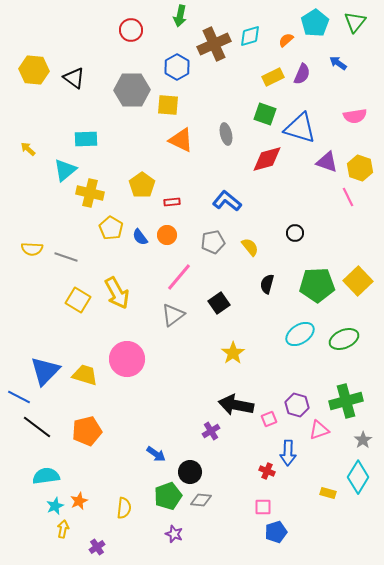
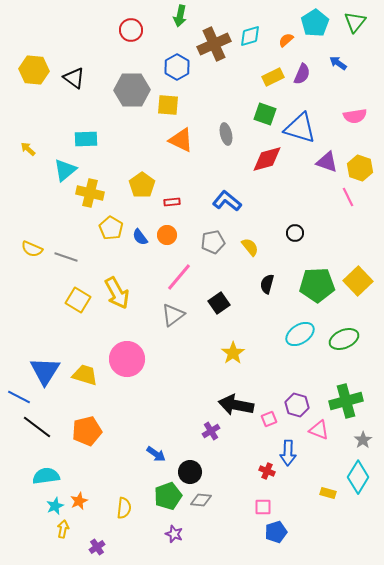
yellow semicircle at (32, 249): rotated 20 degrees clockwise
blue triangle at (45, 371): rotated 12 degrees counterclockwise
pink triangle at (319, 430): rotated 40 degrees clockwise
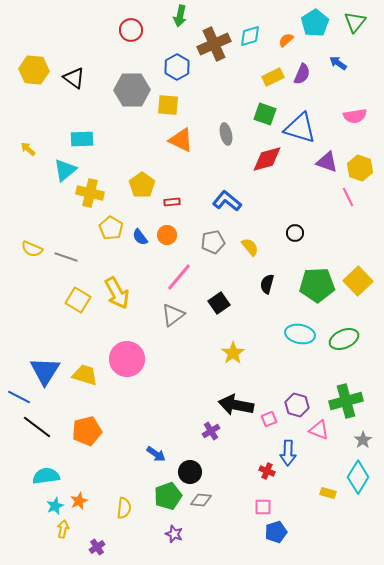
cyan rectangle at (86, 139): moved 4 px left
cyan ellipse at (300, 334): rotated 44 degrees clockwise
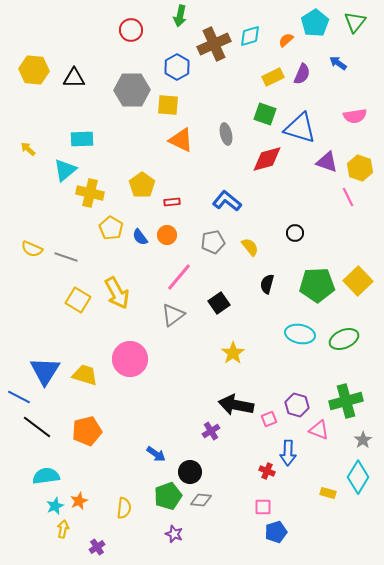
black triangle at (74, 78): rotated 35 degrees counterclockwise
pink circle at (127, 359): moved 3 px right
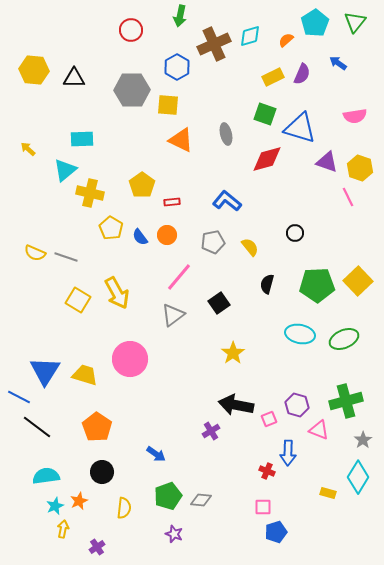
yellow semicircle at (32, 249): moved 3 px right, 4 px down
orange pentagon at (87, 431): moved 10 px right, 4 px up; rotated 24 degrees counterclockwise
black circle at (190, 472): moved 88 px left
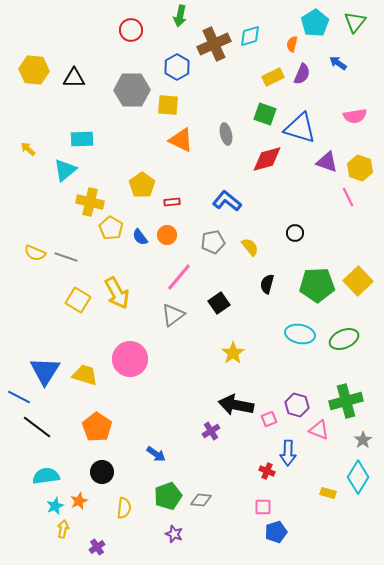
orange semicircle at (286, 40): moved 6 px right, 4 px down; rotated 35 degrees counterclockwise
yellow cross at (90, 193): moved 9 px down
